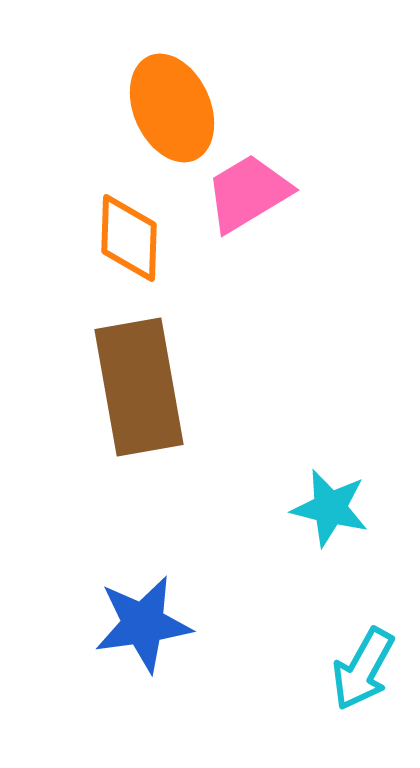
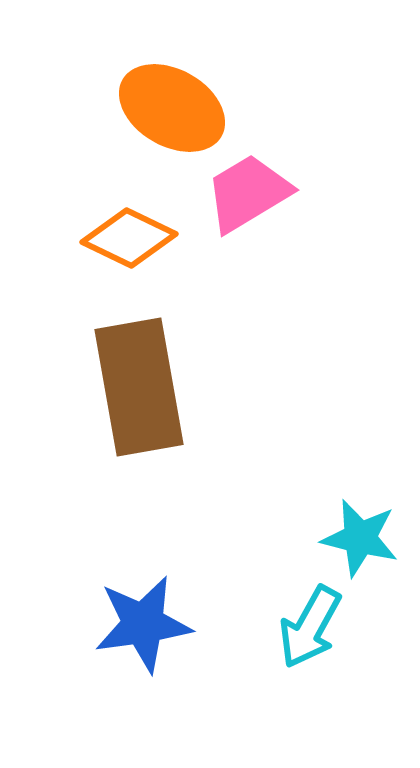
orange ellipse: rotated 36 degrees counterclockwise
orange diamond: rotated 66 degrees counterclockwise
cyan star: moved 30 px right, 30 px down
cyan arrow: moved 53 px left, 42 px up
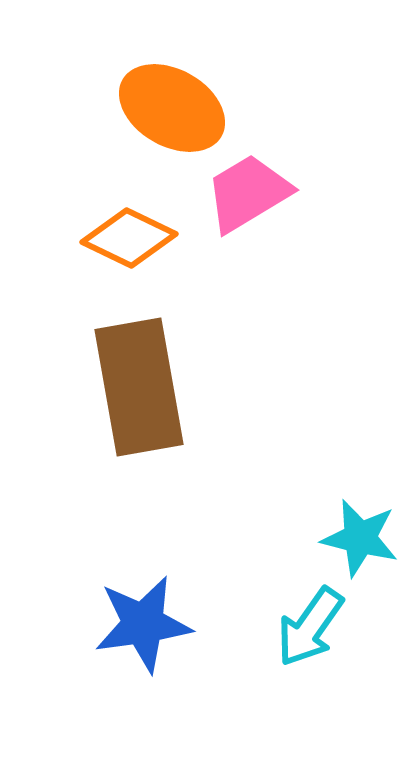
cyan arrow: rotated 6 degrees clockwise
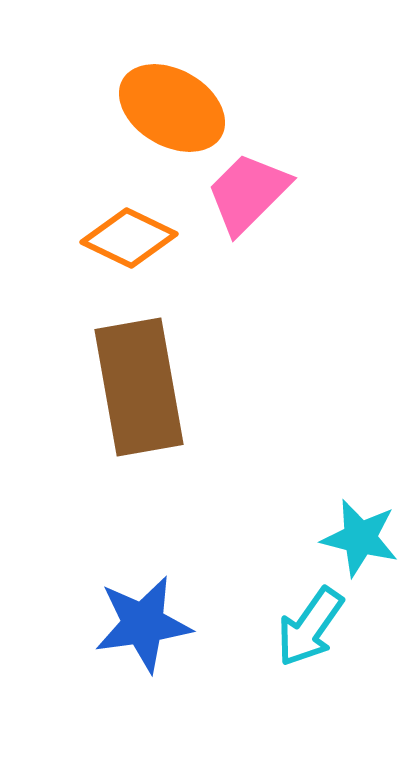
pink trapezoid: rotated 14 degrees counterclockwise
